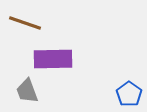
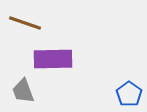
gray trapezoid: moved 4 px left
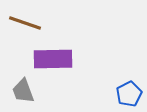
blue pentagon: rotated 10 degrees clockwise
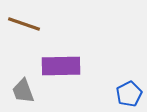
brown line: moved 1 px left, 1 px down
purple rectangle: moved 8 px right, 7 px down
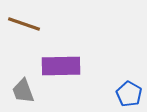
blue pentagon: rotated 15 degrees counterclockwise
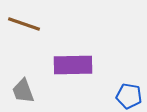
purple rectangle: moved 12 px right, 1 px up
blue pentagon: moved 2 px down; rotated 20 degrees counterclockwise
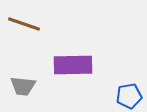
gray trapezoid: moved 5 px up; rotated 64 degrees counterclockwise
blue pentagon: rotated 20 degrees counterclockwise
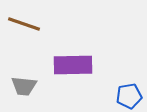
gray trapezoid: moved 1 px right
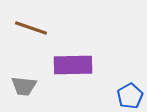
brown line: moved 7 px right, 4 px down
blue pentagon: moved 1 px right; rotated 20 degrees counterclockwise
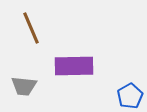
brown line: rotated 48 degrees clockwise
purple rectangle: moved 1 px right, 1 px down
